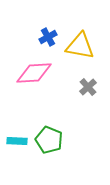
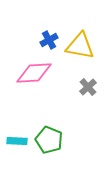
blue cross: moved 1 px right, 3 px down
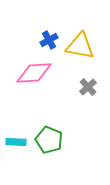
cyan rectangle: moved 1 px left, 1 px down
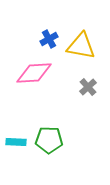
blue cross: moved 1 px up
yellow triangle: moved 1 px right
green pentagon: rotated 20 degrees counterclockwise
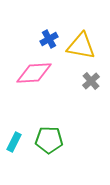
gray cross: moved 3 px right, 6 px up
cyan rectangle: moved 2 px left; rotated 66 degrees counterclockwise
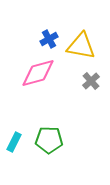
pink diamond: moved 4 px right; rotated 12 degrees counterclockwise
